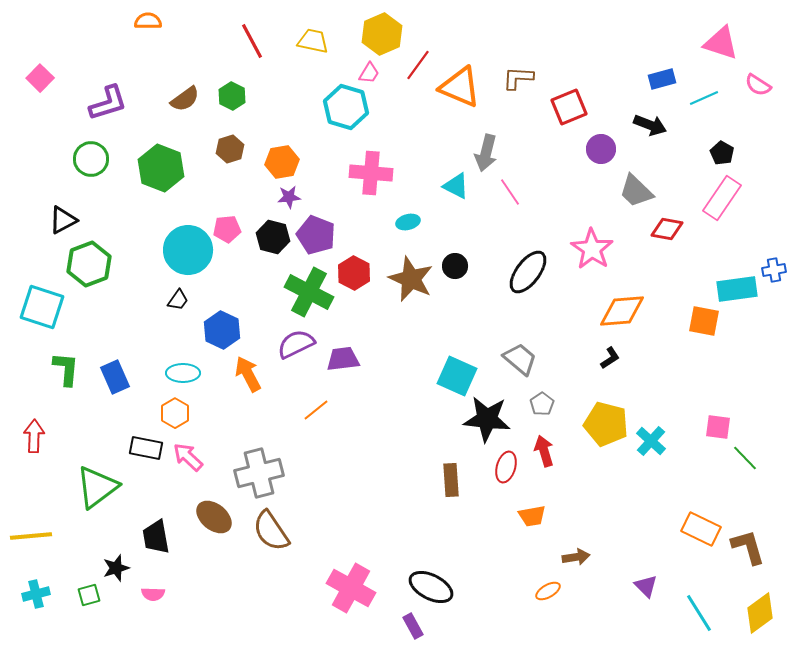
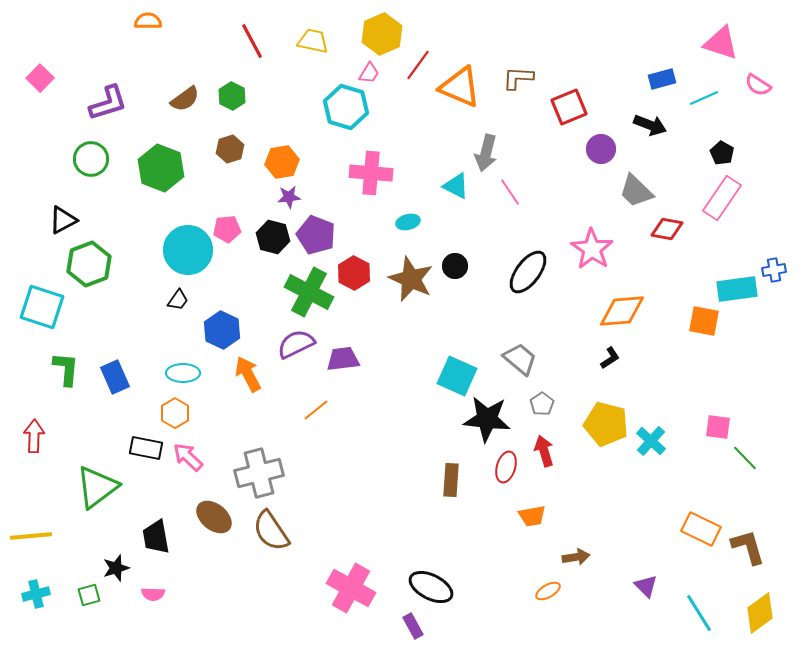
brown rectangle at (451, 480): rotated 8 degrees clockwise
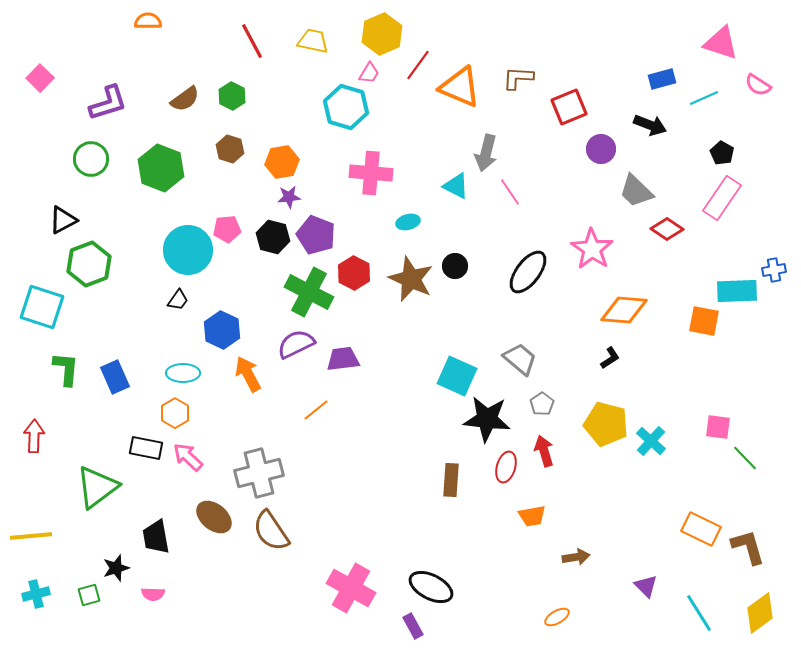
brown hexagon at (230, 149): rotated 24 degrees counterclockwise
red diamond at (667, 229): rotated 24 degrees clockwise
cyan rectangle at (737, 289): moved 2 px down; rotated 6 degrees clockwise
orange diamond at (622, 311): moved 2 px right, 1 px up; rotated 9 degrees clockwise
orange ellipse at (548, 591): moved 9 px right, 26 px down
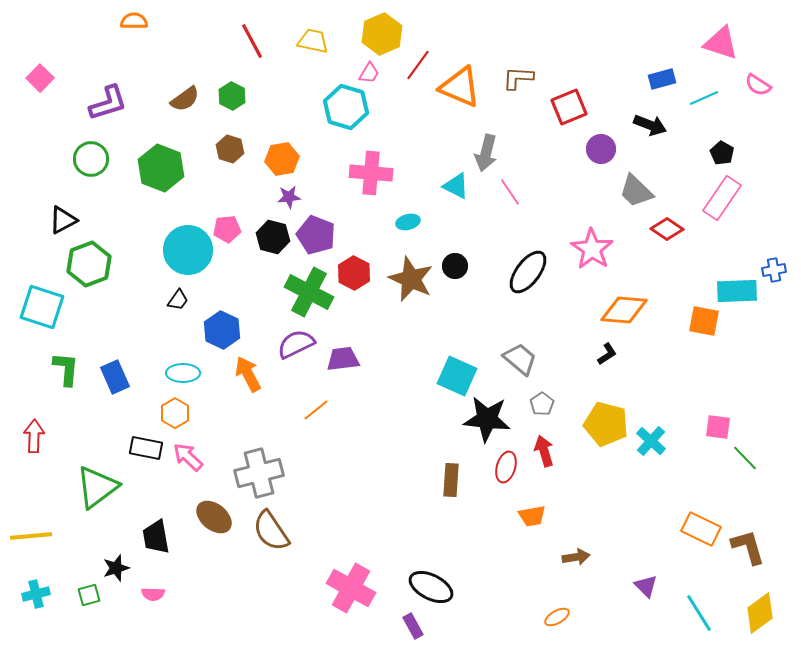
orange semicircle at (148, 21): moved 14 px left
orange hexagon at (282, 162): moved 3 px up
black L-shape at (610, 358): moved 3 px left, 4 px up
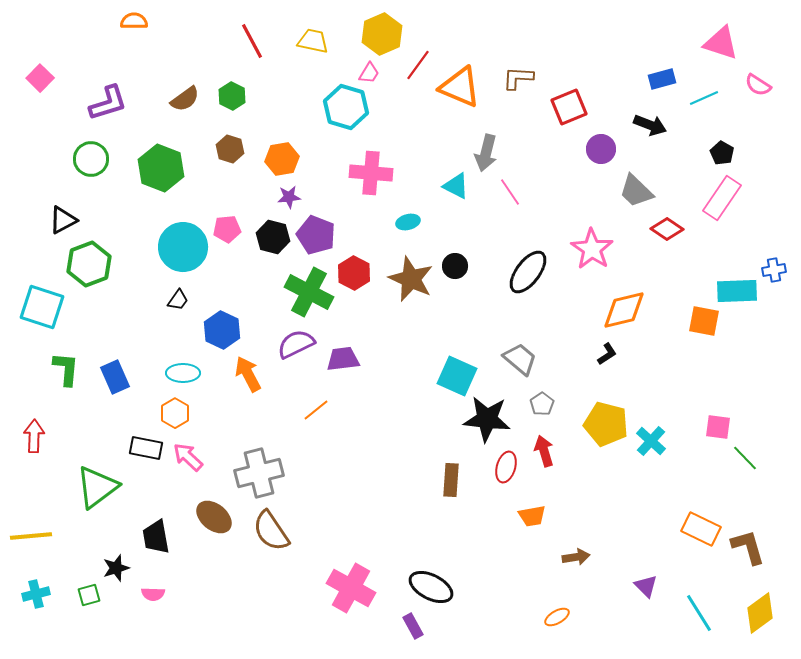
cyan circle at (188, 250): moved 5 px left, 3 px up
orange diamond at (624, 310): rotated 18 degrees counterclockwise
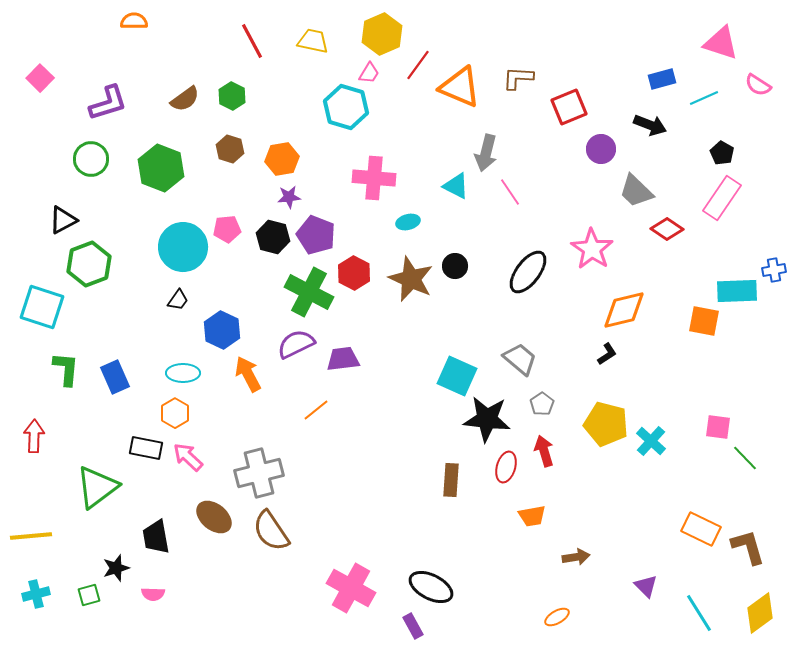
pink cross at (371, 173): moved 3 px right, 5 px down
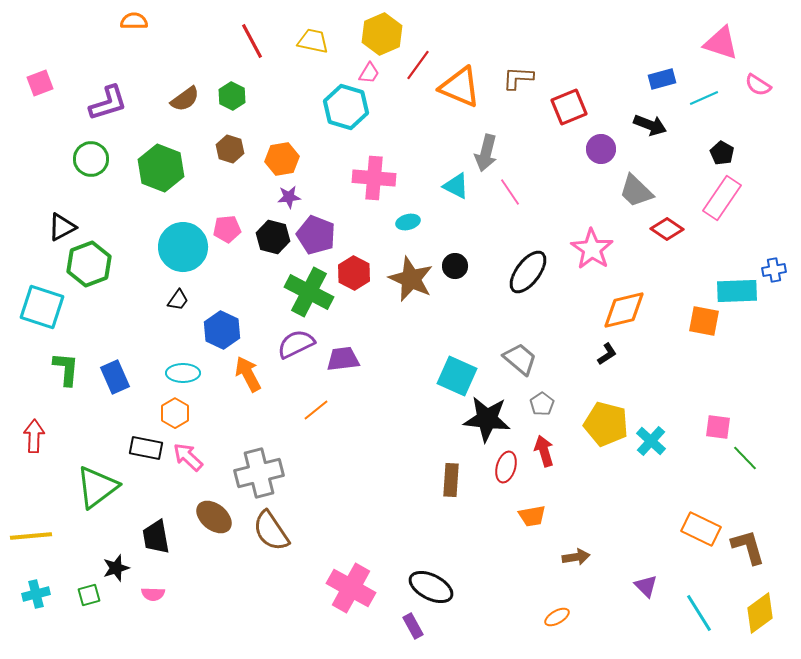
pink square at (40, 78): moved 5 px down; rotated 24 degrees clockwise
black triangle at (63, 220): moved 1 px left, 7 px down
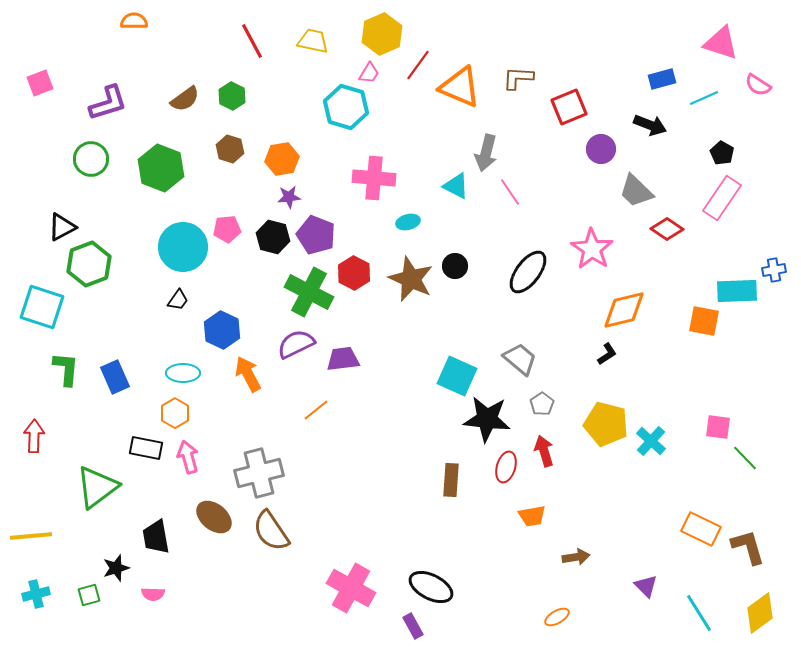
pink arrow at (188, 457): rotated 32 degrees clockwise
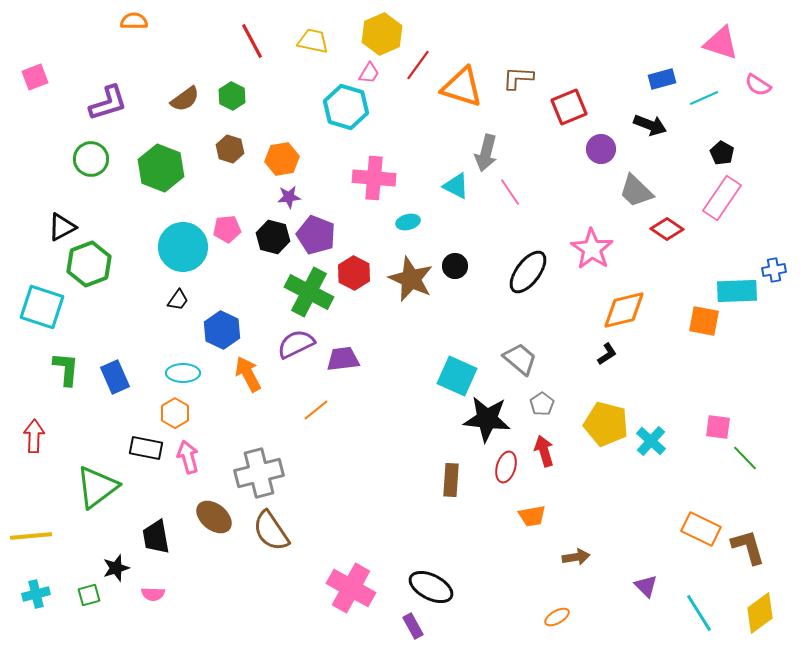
pink square at (40, 83): moved 5 px left, 6 px up
orange triangle at (460, 87): moved 2 px right; rotated 6 degrees counterclockwise
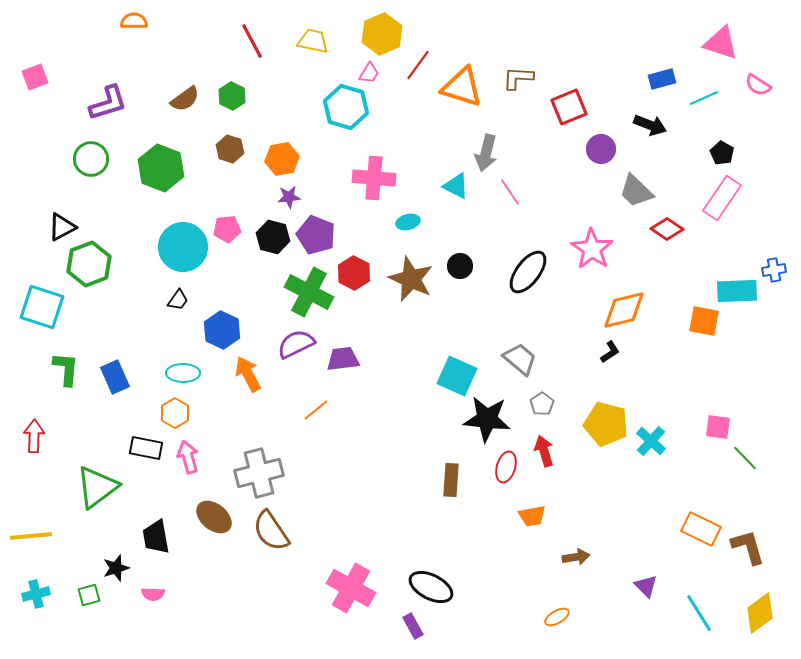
black circle at (455, 266): moved 5 px right
black L-shape at (607, 354): moved 3 px right, 2 px up
